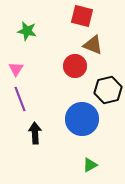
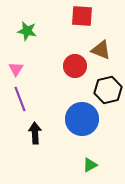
red square: rotated 10 degrees counterclockwise
brown triangle: moved 8 px right, 5 px down
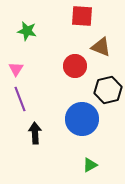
brown triangle: moved 3 px up
